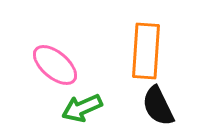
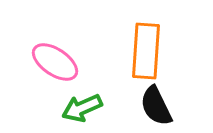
pink ellipse: moved 3 px up; rotated 6 degrees counterclockwise
black semicircle: moved 2 px left
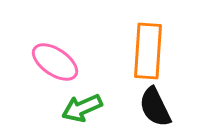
orange rectangle: moved 2 px right
black semicircle: moved 1 px left, 1 px down
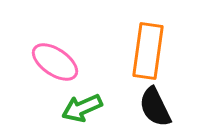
orange rectangle: rotated 4 degrees clockwise
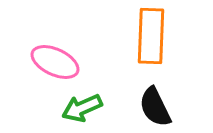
orange rectangle: moved 3 px right, 15 px up; rotated 6 degrees counterclockwise
pink ellipse: rotated 9 degrees counterclockwise
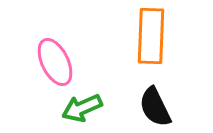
pink ellipse: rotated 39 degrees clockwise
